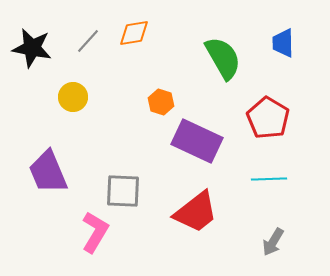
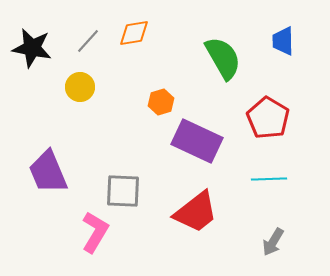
blue trapezoid: moved 2 px up
yellow circle: moved 7 px right, 10 px up
orange hexagon: rotated 25 degrees clockwise
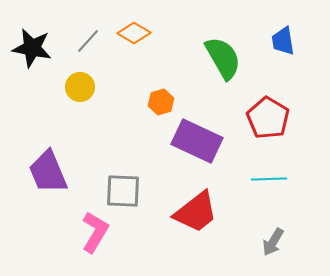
orange diamond: rotated 40 degrees clockwise
blue trapezoid: rotated 8 degrees counterclockwise
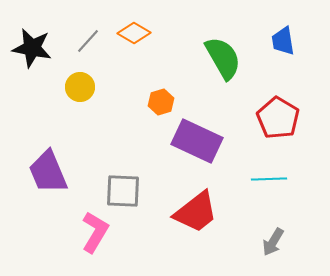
red pentagon: moved 10 px right
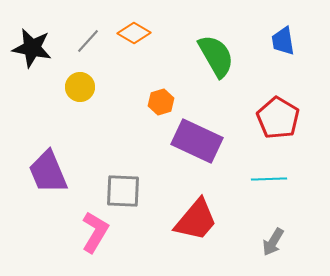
green semicircle: moved 7 px left, 2 px up
red trapezoid: moved 8 px down; rotated 12 degrees counterclockwise
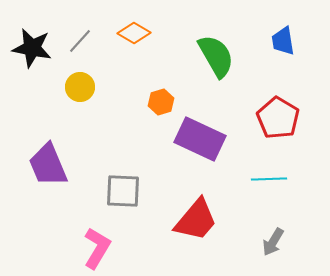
gray line: moved 8 px left
purple rectangle: moved 3 px right, 2 px up
purple trapezoid: moved 7 px up
pink L-shape: moved 2 px right, 16 px down
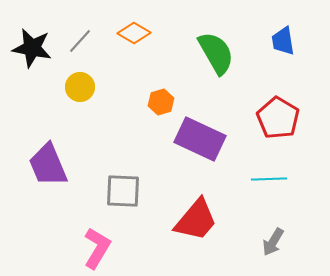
green semicircle: moved 3 px up
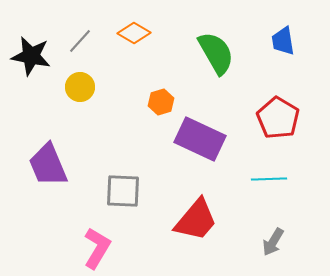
black star: moved 1 px left, 8 px down
